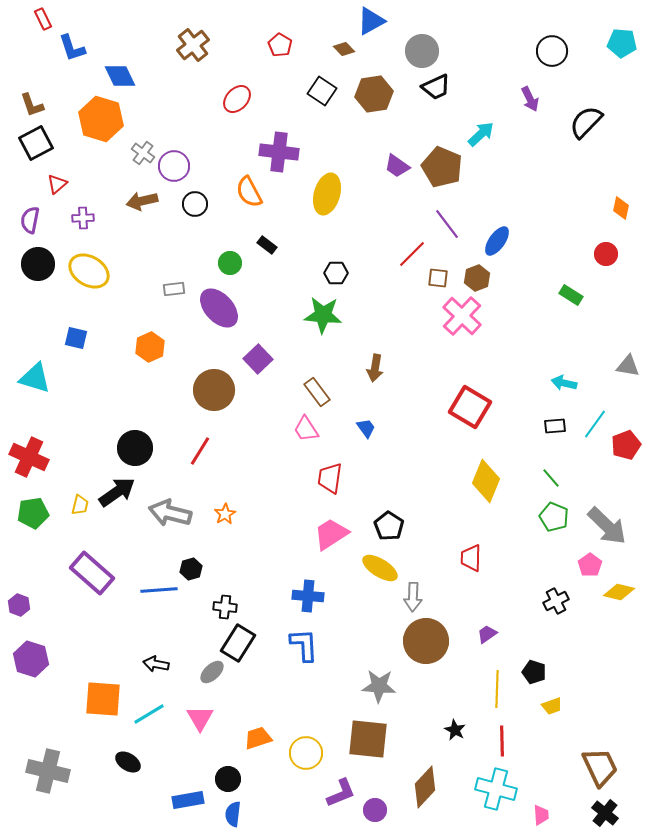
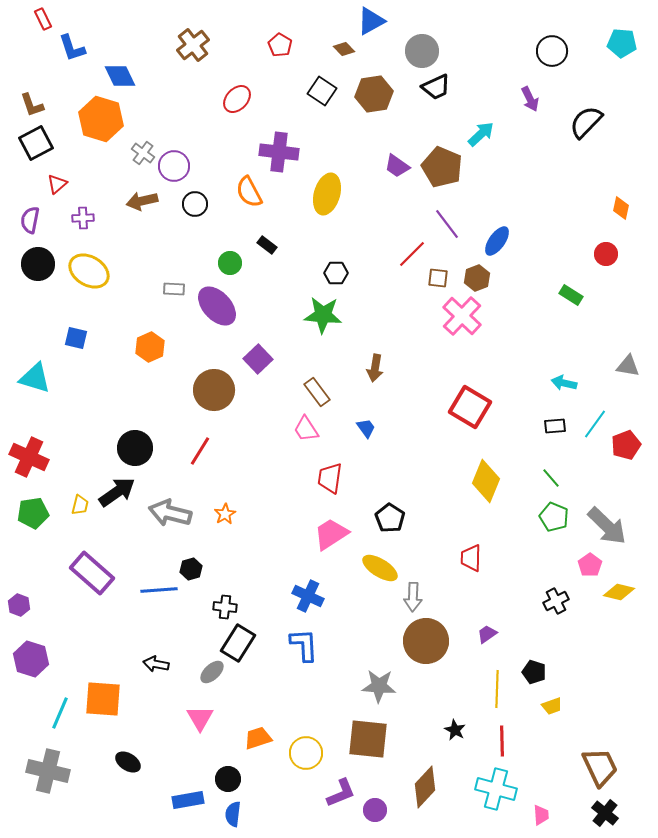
gray rectangle at (174, 289): rotated 10 degrees clockwise
purple ellipse at (219, 308): moved 2 px left, 2 px up
black pentagon at (389, 526): moved 1 px right, 8 px up
blue cross at (308, 596): rotated 20 degrees clockwise
cyan line at (149, 714): moved 89 px left, 1 px up; rotated 36 degrees counterclockwise
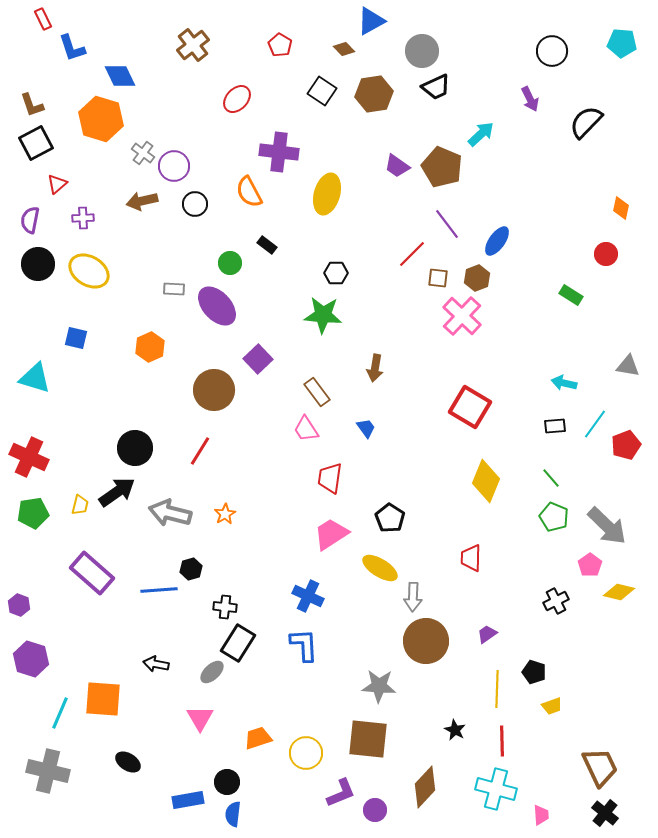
black circle at (228, 779): moved 1 px left, 3 px down
